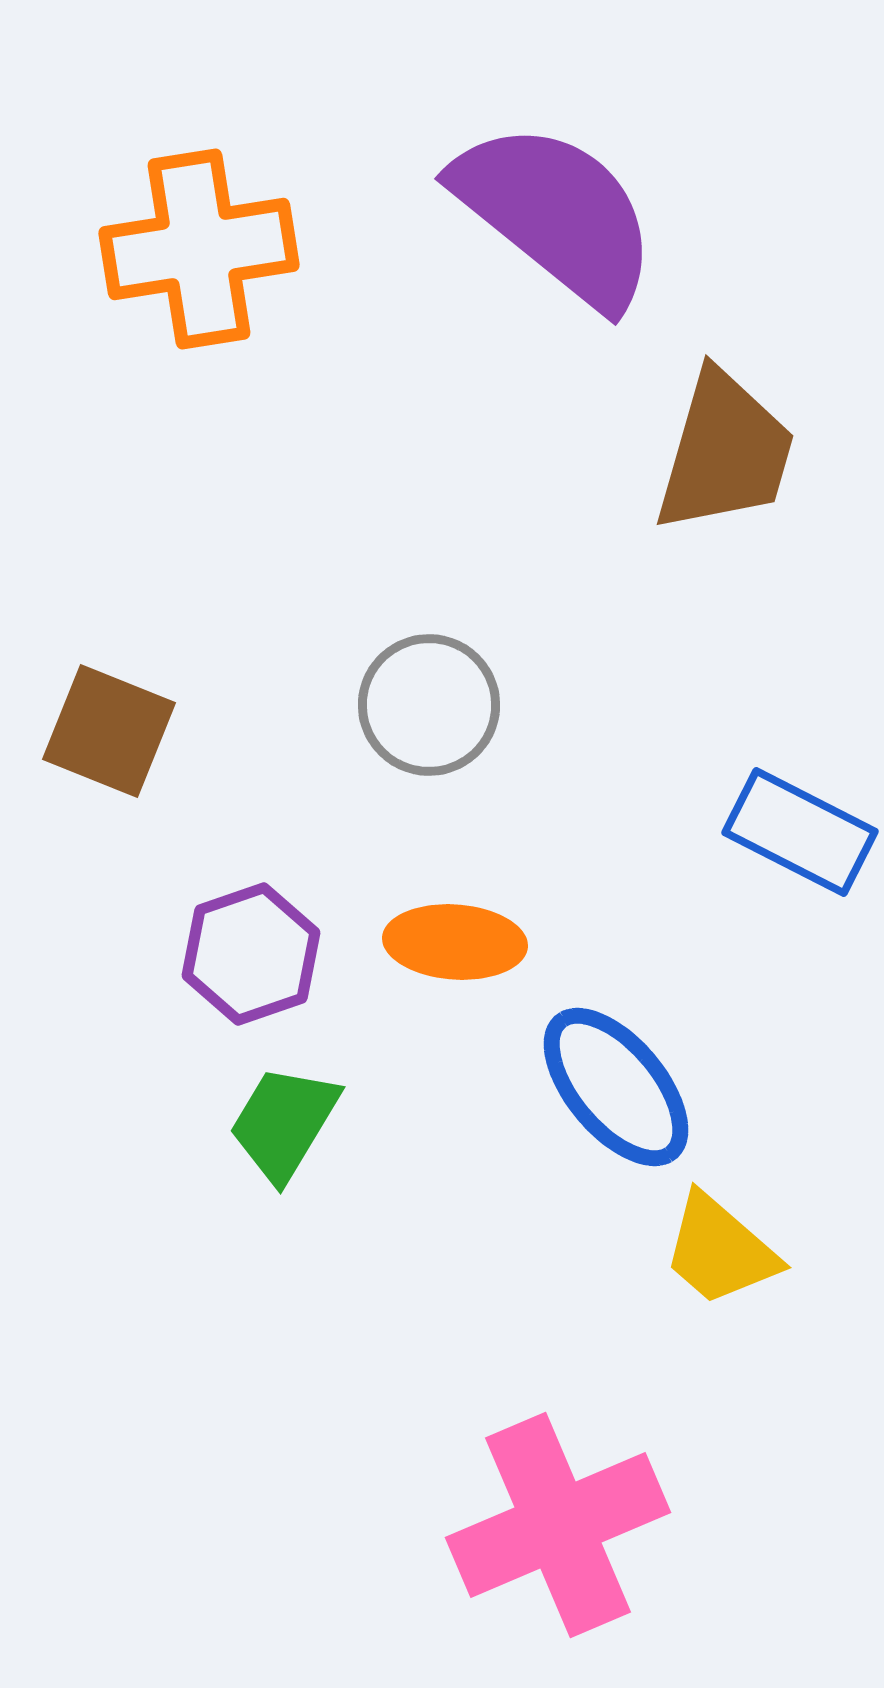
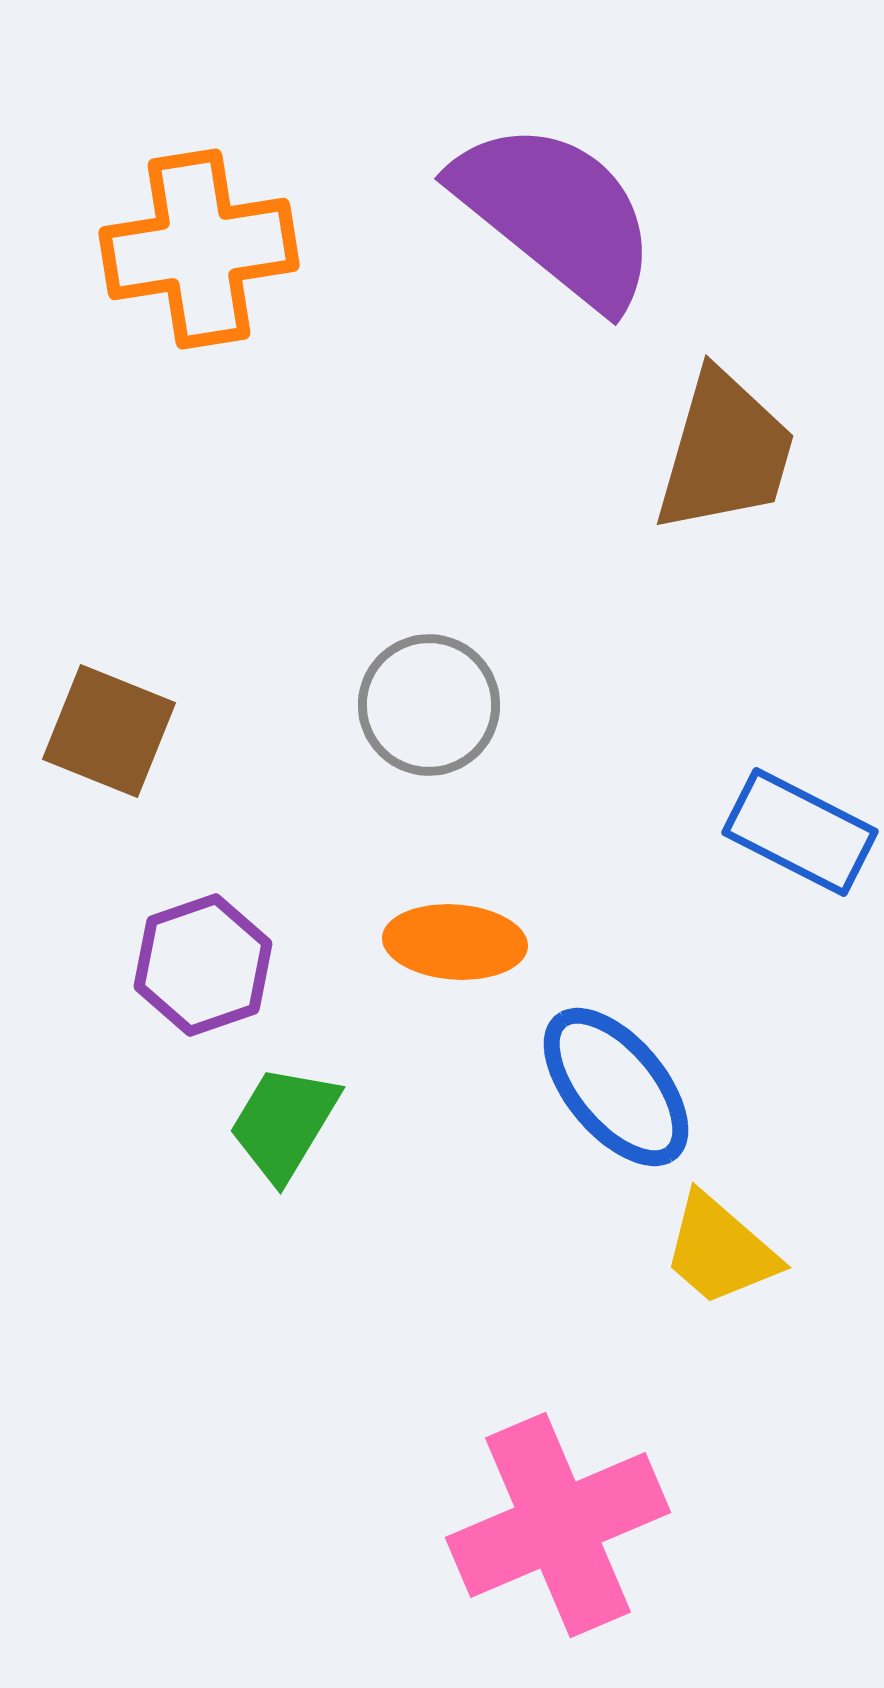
purple hexagon: moved 48 px left, 11 px down
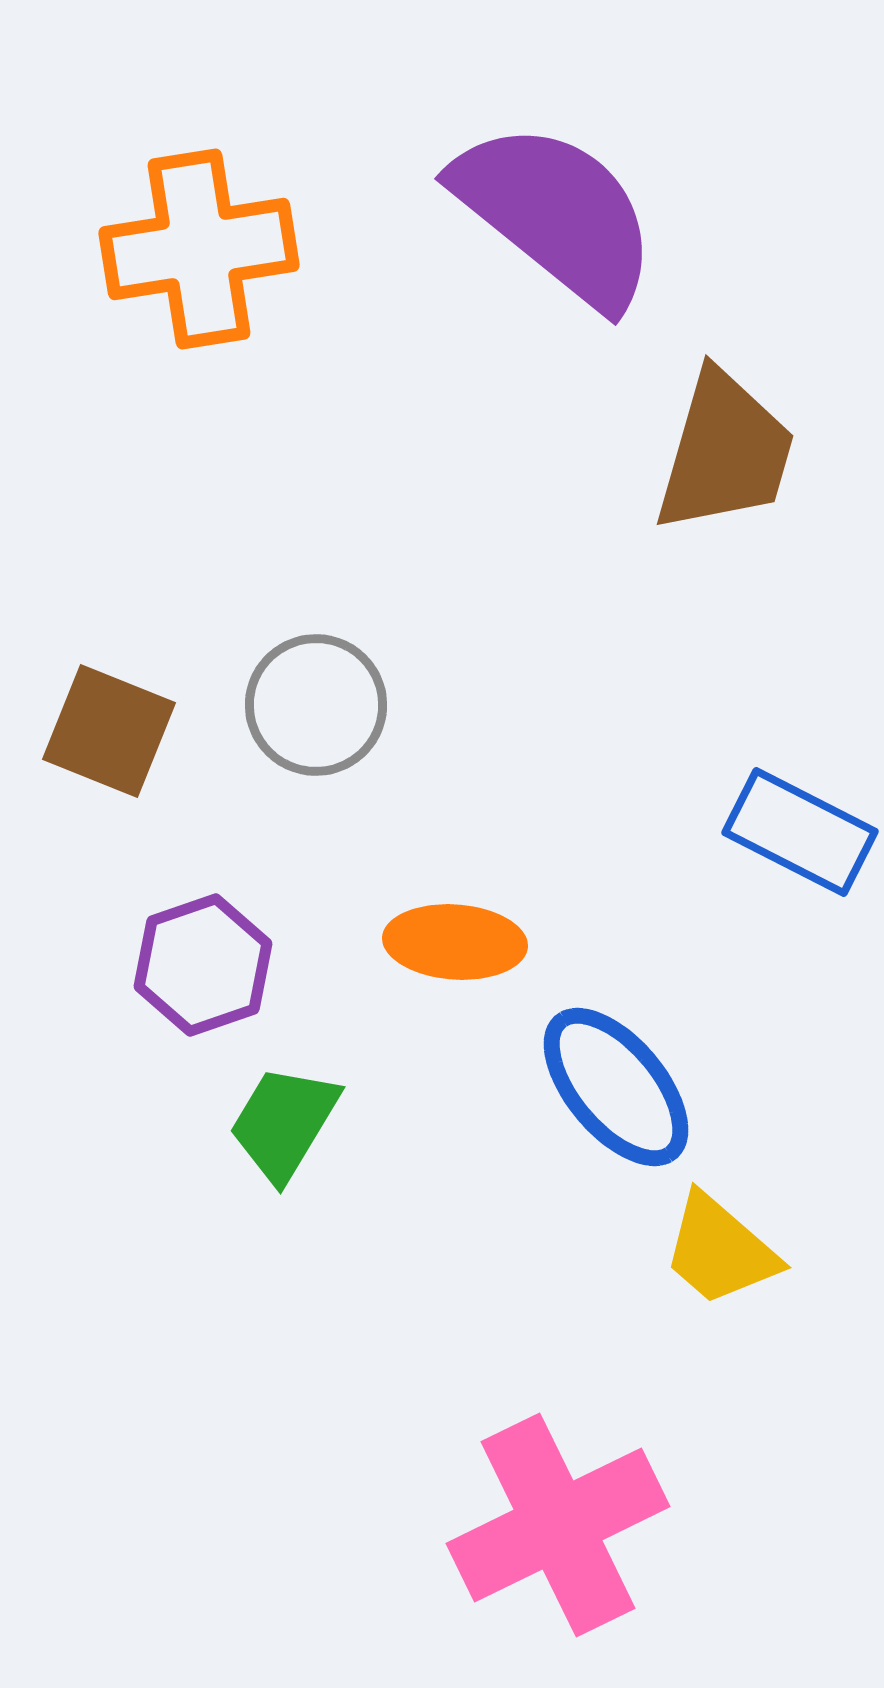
gray circle: moved 113 px left
pink cross: rotated 3 degrees counterclockwise
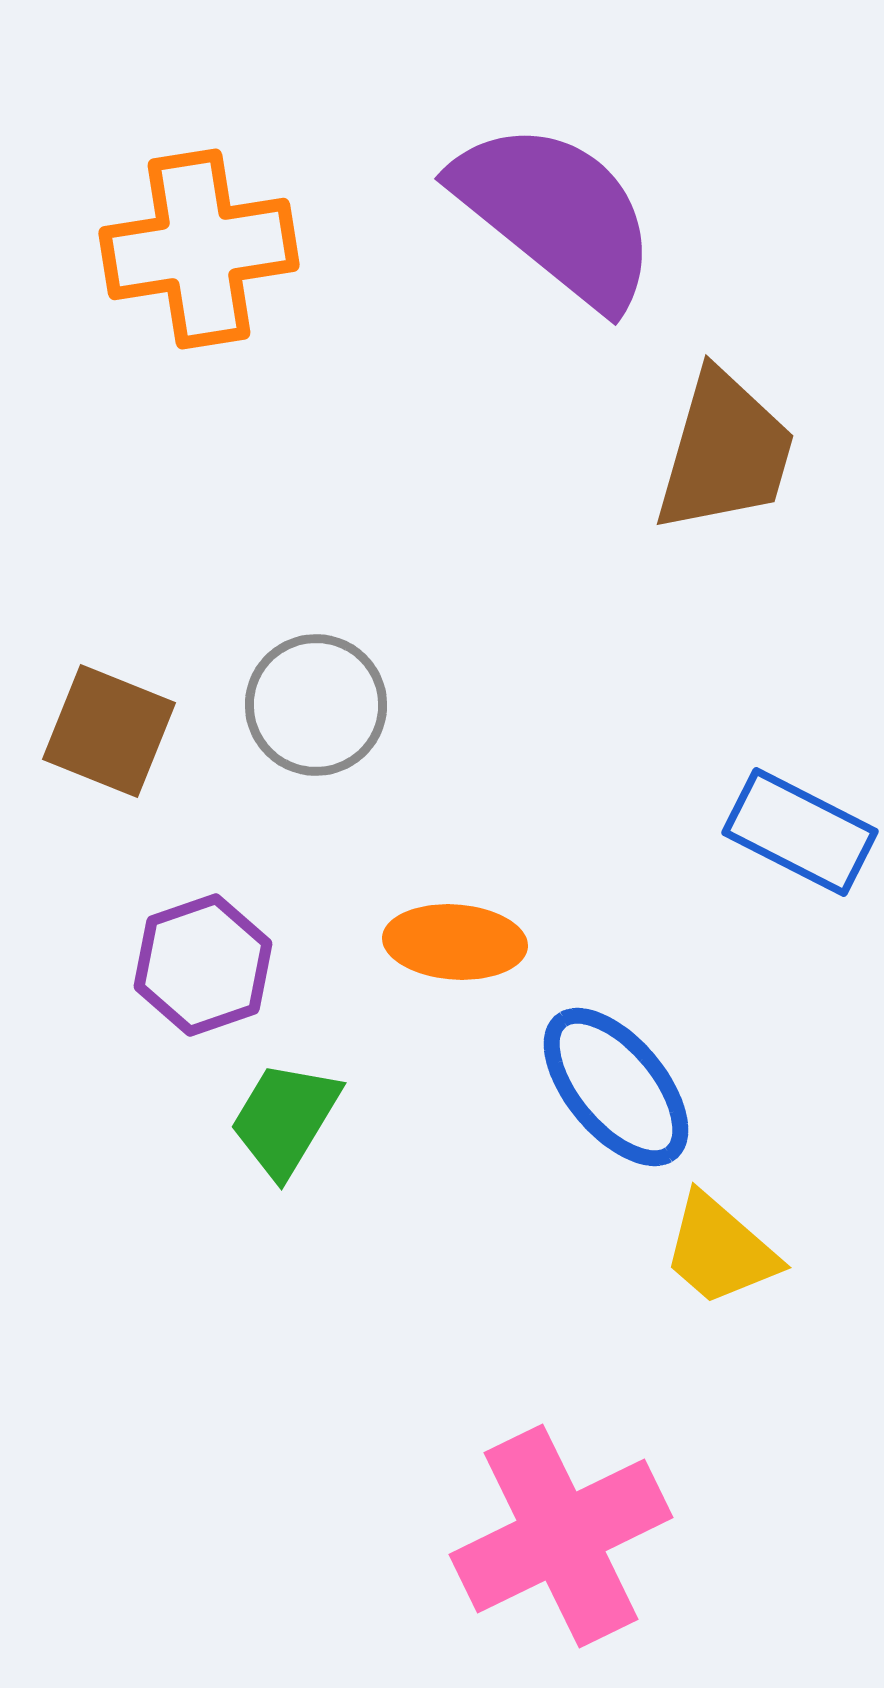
green trapezoid: moved 1 px right, 4 px up
pink cross: moved 3 px right, 11 px down
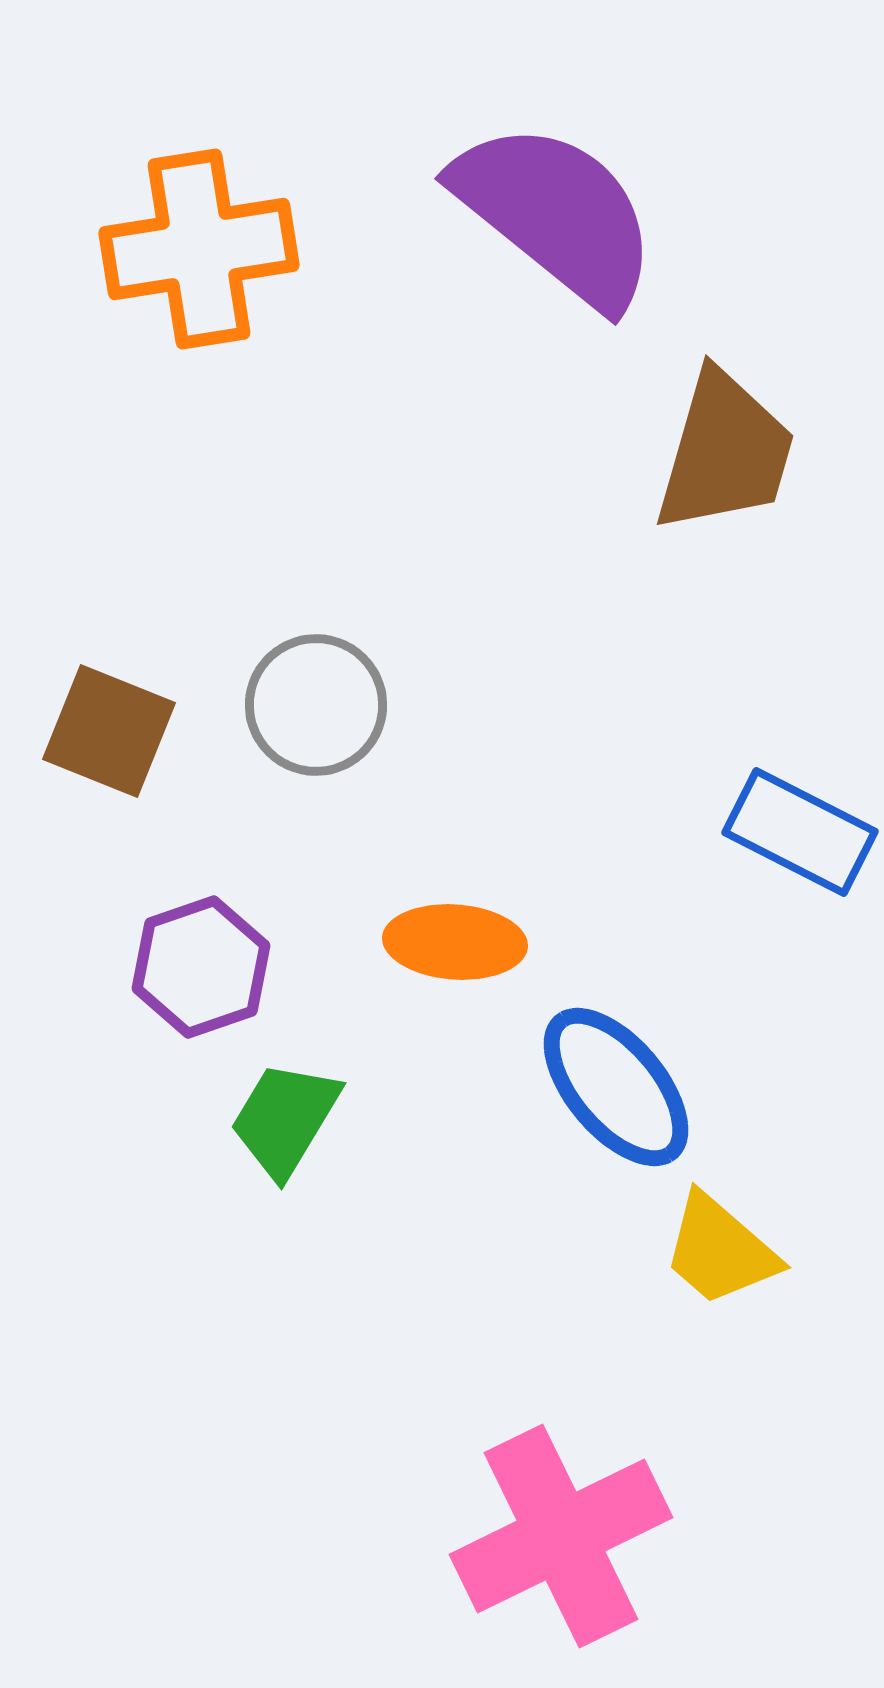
purple hexagon: moved 2 px left, 2 px down
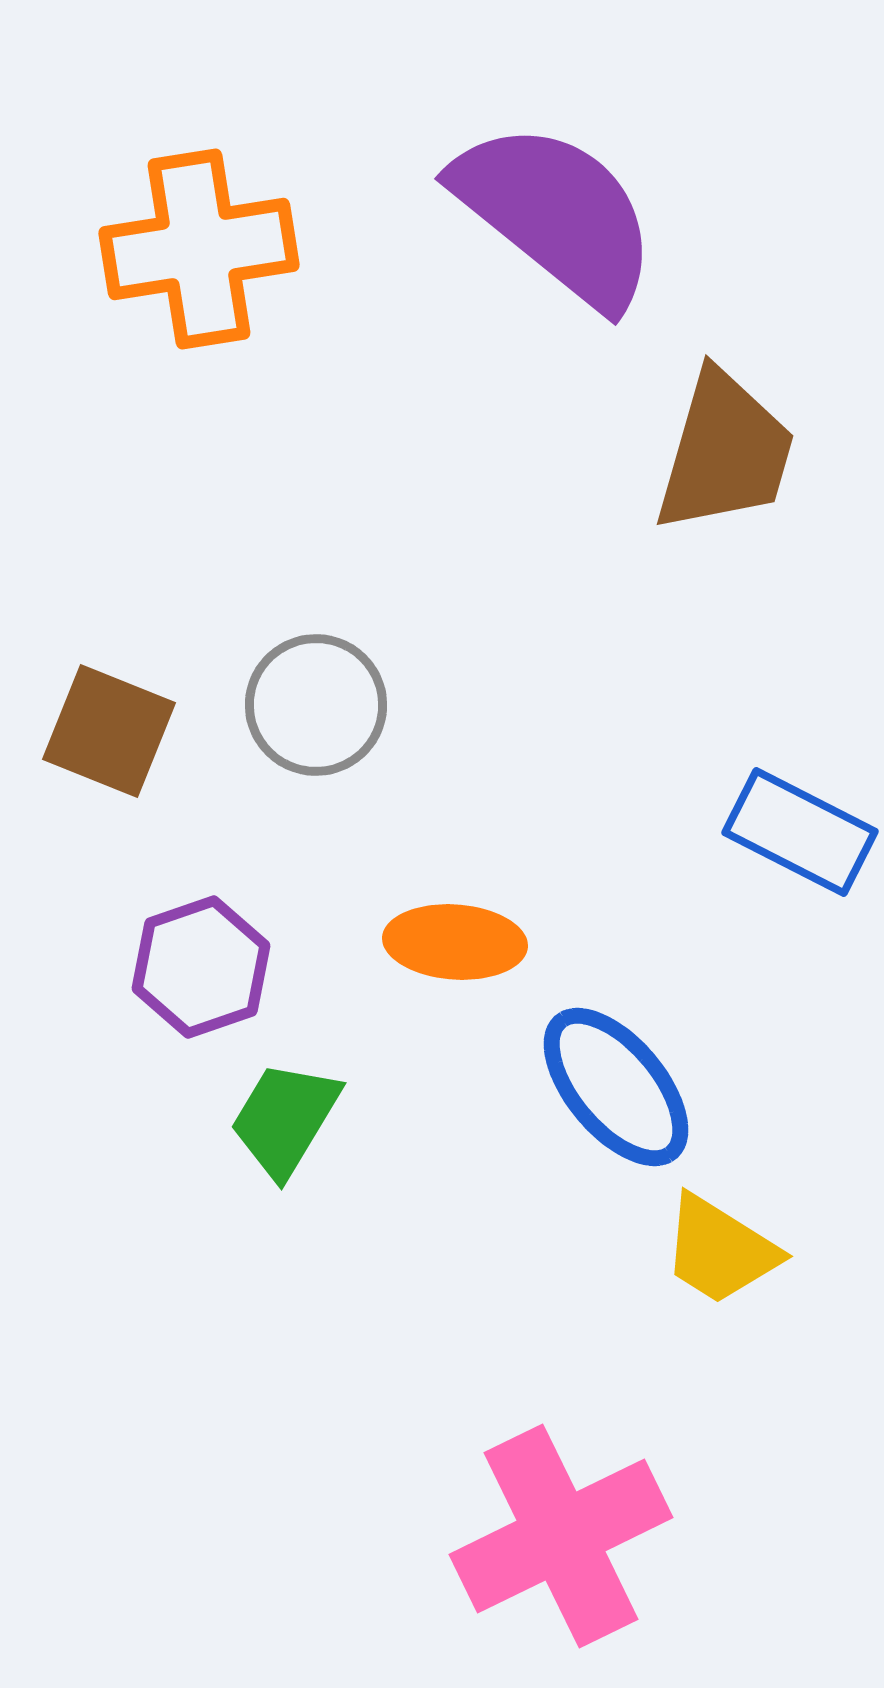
yellow trapezoid: rotated 9 degrees counterclockwise
